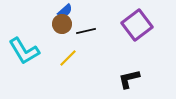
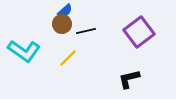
purple square: moved 2 px right, 7 px down
cyan L-shape: rotated 24 degrees counterclockwise
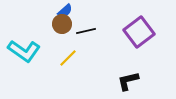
black L-shape: moved 1 px left, 2 px down
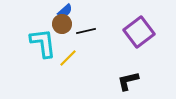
cyan L-shape: moved 19 px right, 8 px up; rotated 132 degrees counterclockwise
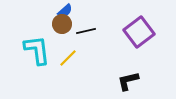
cyan L-shape: moved 6 px left, 7 px down
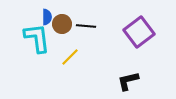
blue semicircle: moved 18 px left, 6 px down; rotated 49 degrees counterclockwise
black line: moved 5 px up; rotated 18 degrees clockwise
cyan L-shape: moved 12 px up
yellow line: moved 2 px right, 1 px up
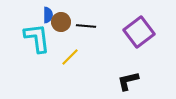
blue semicircle: moved 1 px right, 2 px up
brown circle: moved 1 px left, 2 px up
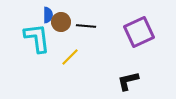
purple square: rotated 12 degrees clockwise
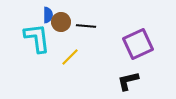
purple square: moved 1 px left, 12 px down
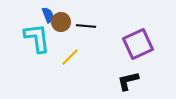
blue semicircle: rotated 21 degrees counterclockwise
